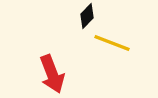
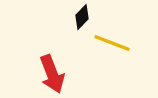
black diamond: moved 5 px left, 1 px down
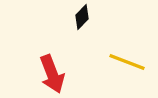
yellow line: moved 15 px right, 19 px down
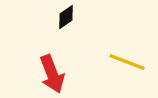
black diamond: moved 16 px left; rotated 10 degrees clockwise
